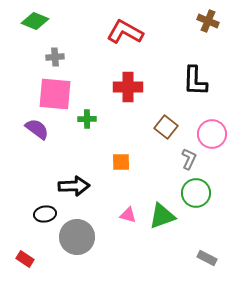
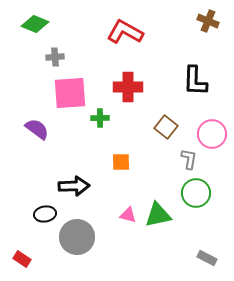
green diamond: moved 3 px down
pink square: moved 15 px right, 1 px up; rotated 9 degrees counterclockwise
green cross: moved 13 px right, 1 px up
gray L-shape: rotated 15 degrees counterclockwise
green triangle: moved 4 px left, 1 px up; rotated 8 degrees clockwise
red rectangle: moved 3 px left
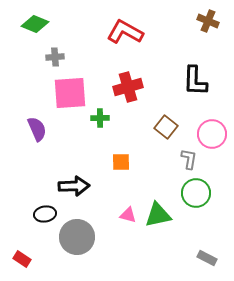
red cross: rotated 16 degrees counterclockwise
purple semicircle: rotated 30 degrees clockwise
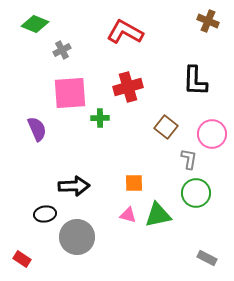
gray cross: moved 7 px right, 7 px up; rotated 24 degrees counterclockwise
orange square: moved 13 px right, 21 px down
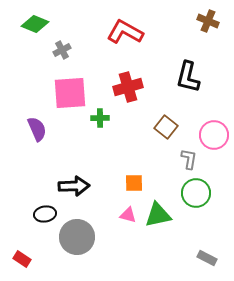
black L-shape: moved 7 px left, 4 px up; rotated 12 degrees clockwise
pink circle: moved 2 px right, 1 px down
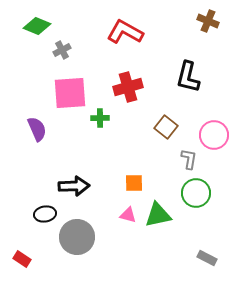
green diamond: moved 2 px right, 2 px down
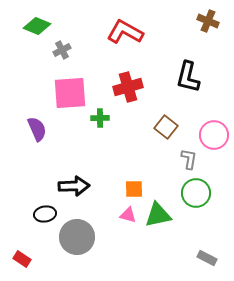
orange square: moved 6 px down
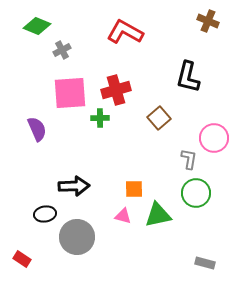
red cross: moved 12 px left, 3 px down
brown square: moved 7 px left, 9 px up; rotated 10 degrees clockwise
pink circle: moved 3 px down
pink triangle: moved 5 px left, 1 px down
gray rectangle: moved 2 px left, 5 px down; rotated 12 degrees counterclockwise
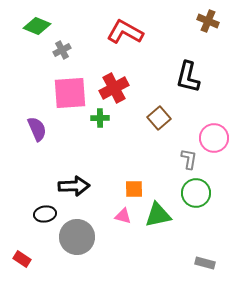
red cross: moved 2 px left, 2 px up; rotated 12 degrees counterclockwise
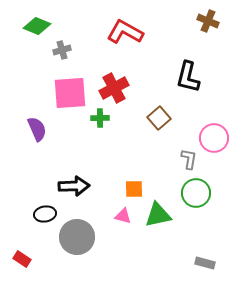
gray cross: rotated 12 degrees clockwise
